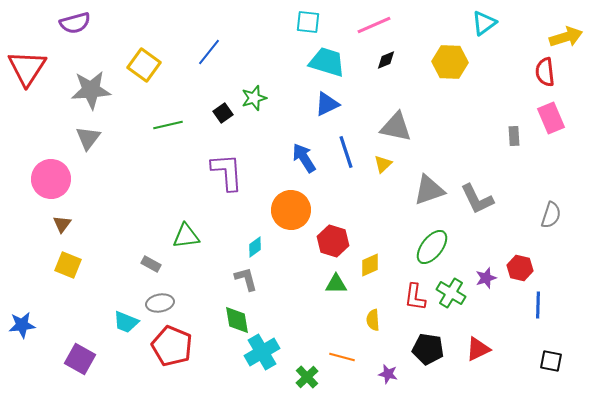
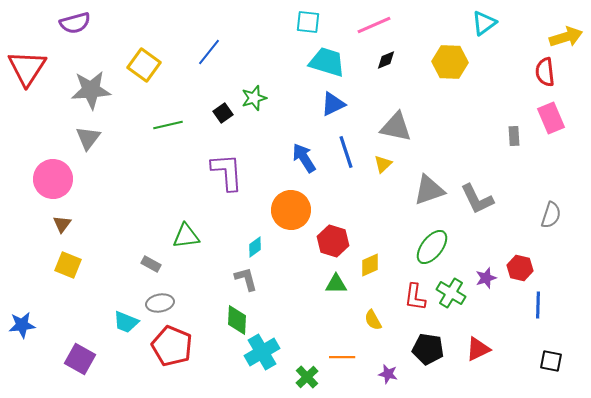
blue triangle at (327, 104): moved 6 px right
pink circle at (51, 179): moved 2 px right
green diamond at (237, 320): rotated 12 degrees clockwise
yellow semicircle at (373, 320): rotated 25 degrees counterclockwise
orange line at (342, 357): rotated 15 degrees counterclockwise
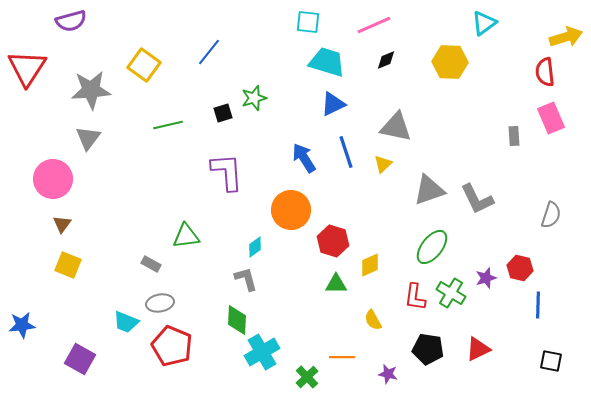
purple semicircle at (75, 23): moved 4 px left, 2 px up
black square at (223, 113): rotated 18 degrees clockwise
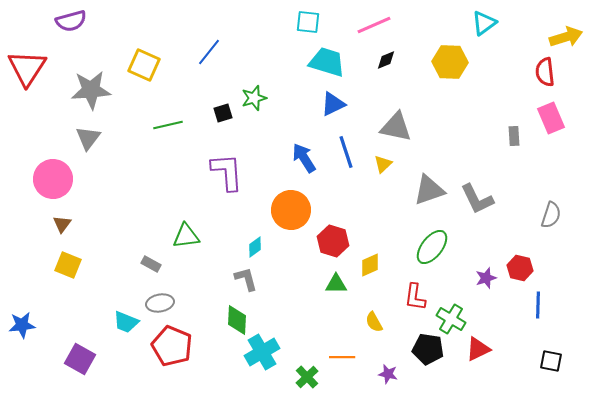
yellow square at (144, 65): rotated 12 degrees counterclockwise
green cross at (451, 293): moved 26 px down
yellow semicircle at (373, 320): moved 1 px right, 2 px down
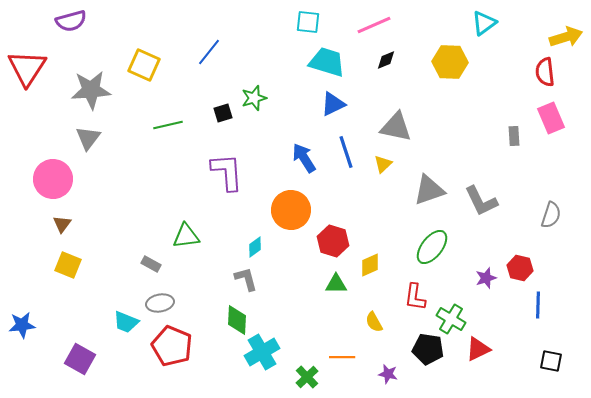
gray L-shape at (477, 199): moved 4 px right, 2 px down
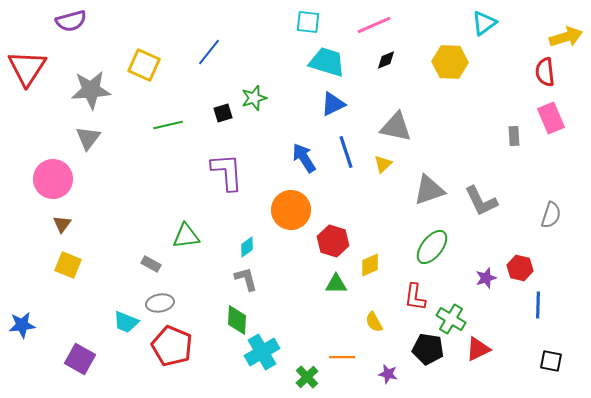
cyan diamond at (255, 247): moved 8 px left
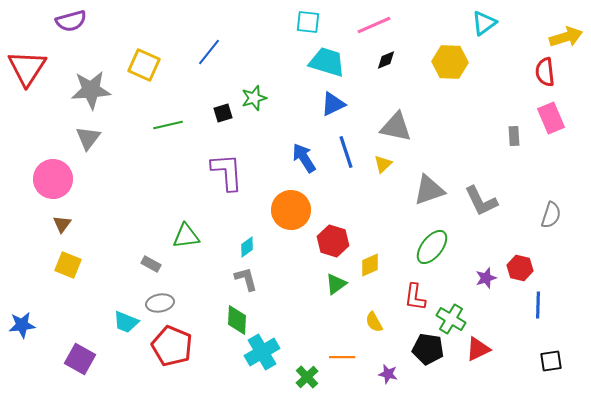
green triangle at (336, 284): rotated 35 degrees counterclockwise
black square at (551, 361): rotated 20 degrees counterclockwise
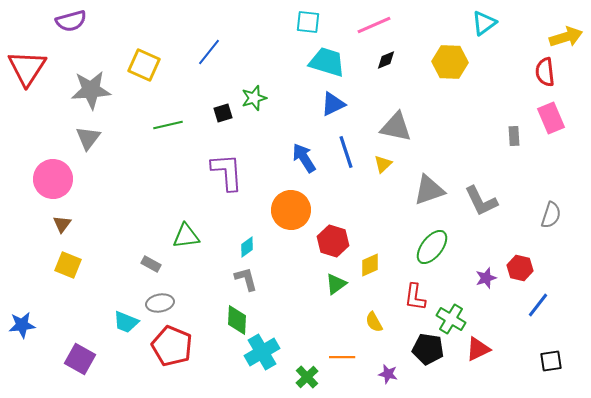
blue line at (538, 305): rotated 36 degrees clockwise
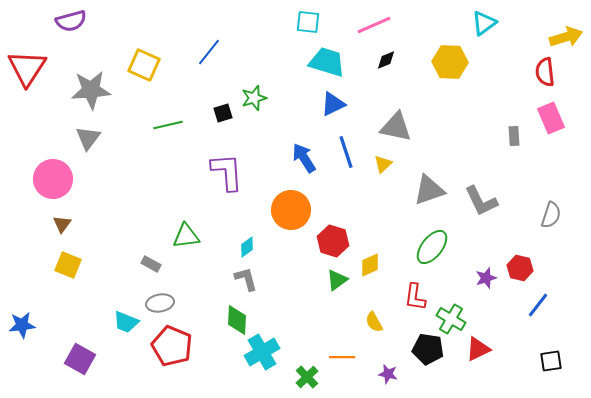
green triangle at (336, 284): moved 1 px right, 4 px up
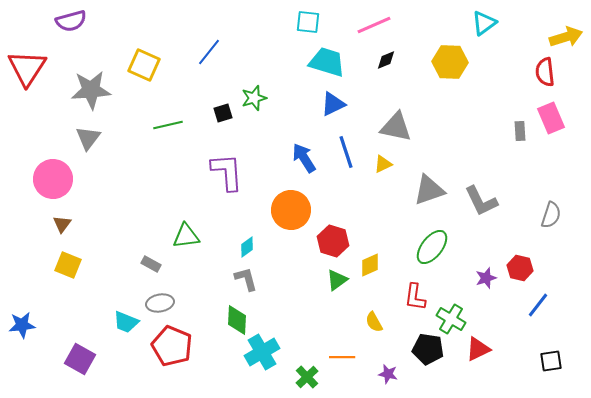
gray rectangle at (514, 136): moved 6 px right, 5 px up
yellow triangle at (383, 164): rotated 18 degrees clockwise
